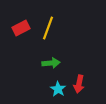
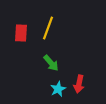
red rectangle: moved 5 px down; rotated 60 degrees counterclockwise
green arrow: rotated 54 degrees clockwise
cyan star: rotated 14 degrees clockwise
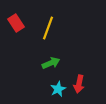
red rectangle: moved 5 px left, 10 px up; rotated 36 degrees counterclockwise
green arrow: rotated 72 degrees counterclockwise
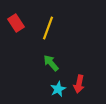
green arrow: rotated 108 degrees counterclockwise
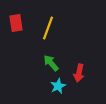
red rectangle: rotated 24 degrees clockwise
red arrow: moved 11 px up
cyan star: moved 3 px up
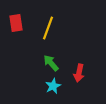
cyan star: moved 5 px left
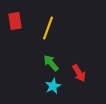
red rectangle: moved 1 px left, 2 px up
red arrow: rotated 42 degrees counterclockwise
